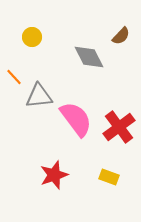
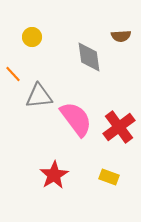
brown semicircle: rotated 42 degrees clockwise
gray diamond: rotated 20 degrees clockwise
orange line: moved 1 px left, 3 px up
red star: rotated 12 degrees counterclockwise
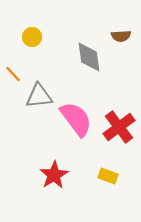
yellow rectangle: moved 1 px left, 1 px up
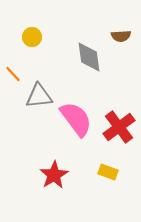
yellow rectangle: moved 4 px up
